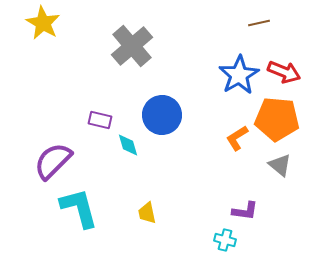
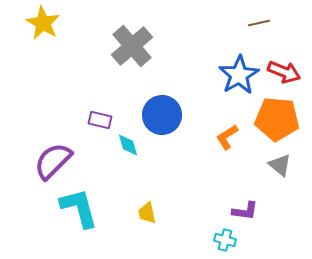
orange L-shape: moved 10 px left, 1 px up
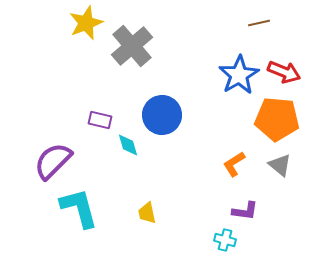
yellow star: moved 43 px right; rotated 20 degrees clockwise
orange L-shape: moved 7 px right, 27 px down
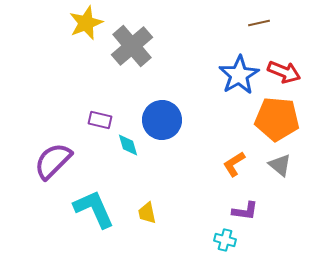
blue circle: moved 5 px down
cyan L-shape: moved 15 px right, 1 px down; rotated 9 degrees counterclockwise
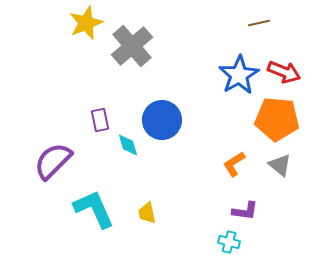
purple rectangle: rotated 65 degrees clockwise
cyan cross: moved 4 px right, 2 px down
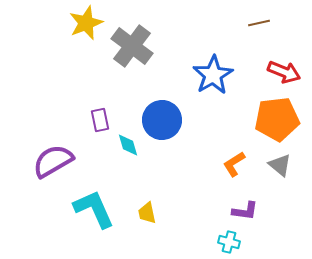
gray cross: rotated 12 degrees counterclockwise
blue star: moved 26 px left
orange pentagon: rotated 12 degrees counterclockwise
purple semicircle: rotated 15 degrees clockwise
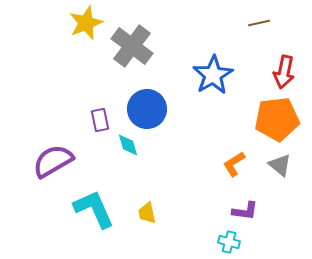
red arrow: rotated 80 degrees clockwise
blue circle: moved 15 px left, 11 px up
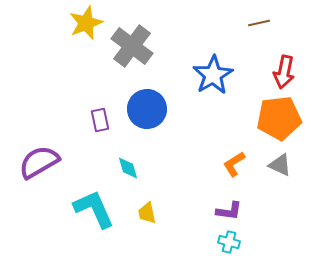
orange pentagon: moved 2 px right, 1 px up
cyan diamond: moved 23 px down
purple semicircle: moved 14 px left, 1 px down
gray triangle: rotated 15 degrees counterclockwise
purple L-shape: moved 16 px left
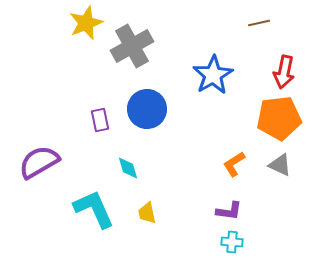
gray cross: rotated 24 degrees clockwise
cyan cross: moved 3 px right; rotated 10 degrees counterclockwise
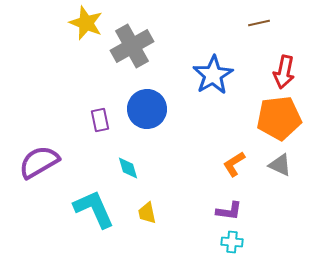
yellow star: rotated 28 degrees counterclockwise
